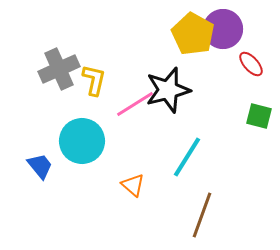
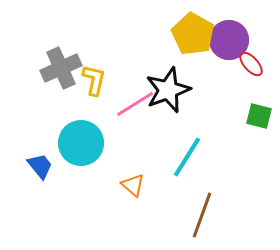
purple circle: moved 6 px right, 11 px down
gray cross: moved 2 px right, 1 px up
black star: rotated 6 degrees counterclockwise
cyan circle: moved 1 px left, 2 px down
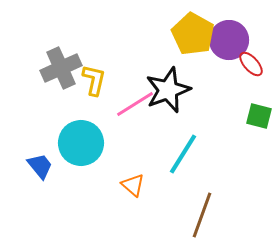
cyan line: moved 4 px left, 3 px up
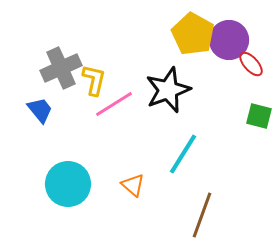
pink line: moved 21 px left
cyan circle: moved 13 px left, 41 px down
blue trapezoid: moved 56 px up
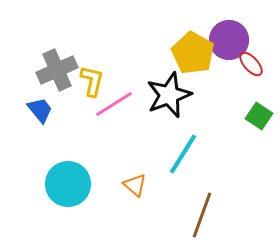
yellow pentagon: moved 19 px down
gray cross: moved 4 px left, 2 px down
yellow L-shape: moved 2 px left, 1 px down
black star: moved 1 px right, 5 px down
green square: rotated 20 degrees clockwise
orange triangle: moved 2 px right
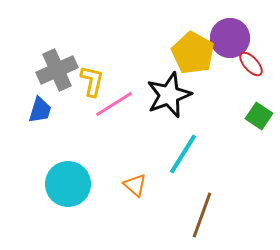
purple circle: moved 1 px right, 2 px up
blue trapezoid: rotated 56 degrees clockwise
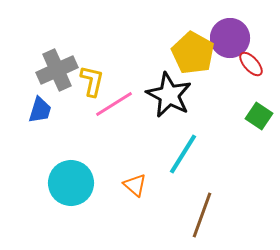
black star: rotated 24 degrees counterclockwise
cyan circle: moved 3 px right, 1 px up
